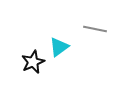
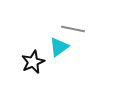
gray line: moved 22 px left
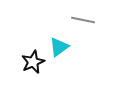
gray line: moved 10 px right, 9 px up
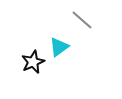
gray line: moved 1 px left; rotated 30 degrees clockwise
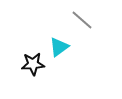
black star: moved 2 px down; rotated 20 degrees clockwise
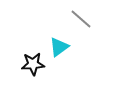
gray line: moved 1 px left, 1 px up
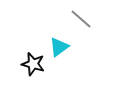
black star: rotated 20 degrees clockwise
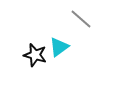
black star: moved 2 px right, 9 px up
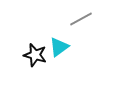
gray line: rotated 70 degrees counterclockwise
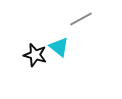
cyan triangle: rotated 45 degrees counterclockwise
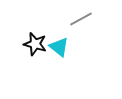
black star: moved 11 px up
